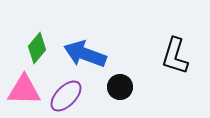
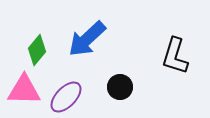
green diamond: moved 2 px down
blue arrow: moved 2 px right, 15 px up; rotated 63 degrees counterclockwise
purple ellipse: moved 1 px down
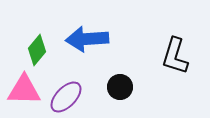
blue arrow: rotated 39 degrees clockwise
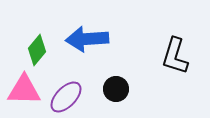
black circle: moved 4 px left, 2 px down
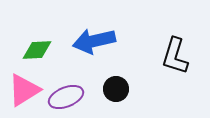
blue arrow: moved 7 px right, 2 px down; rotated 9 degrees counterclockwise
green diamond: rotated 48 degrees clockwise
pink triangle: rotated 33 degrees counterclockwise
purple ellipse: rotated 24 degrees clockwise
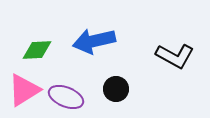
black L-shape: rotated 78 degrees counterclockwise
purple ellipse: rotated 44 degrees clockwise
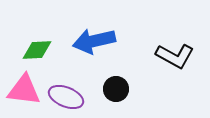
pink triangle: rotated 39 degrees clockwise
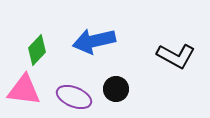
green diamond: rotated 44 degrees counterclockwise
black L-shape: moved 1 px right
purple ellipse: moved 8 px right
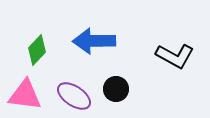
blue arrow: rotated 12 degrees clockwise
black L-shape: moved 1 px left
pink triangle: moved 1 px right, 5 px down
purple ellipse: moved 1 px up; rotated 12 degrees clockwise
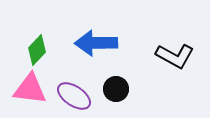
blue arrow: moved 2 px right, 2 px down
pink triangle: moved 5 px right, 6 px up
